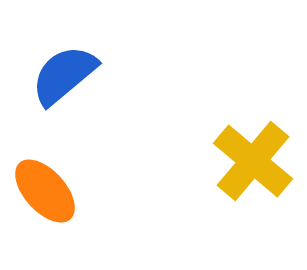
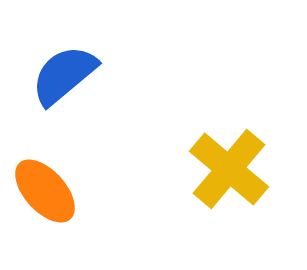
yellow cross: moved 24 px left, 8 px down
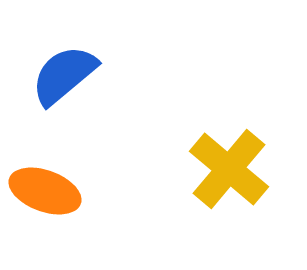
orange ellipse: rotated 28 degrees counterclockwise
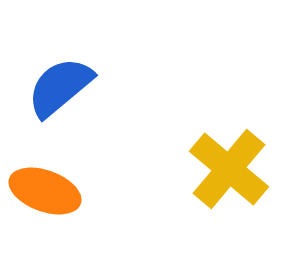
blue semicircle: moved 4 px left, 12 px down
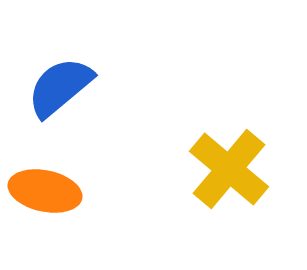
orange ellipse: rotated 8 degrees counterclockwise
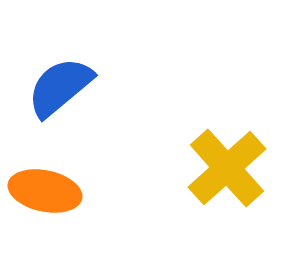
yellow cross: moved 2 px left, 1 px up; rotated 8 degrees clockwise
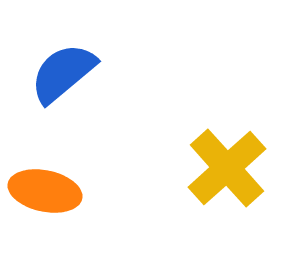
blue semicircle: moved 3 px right, 14 px up
